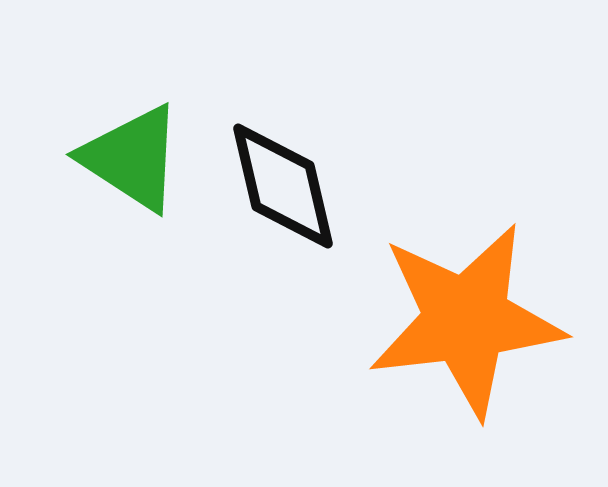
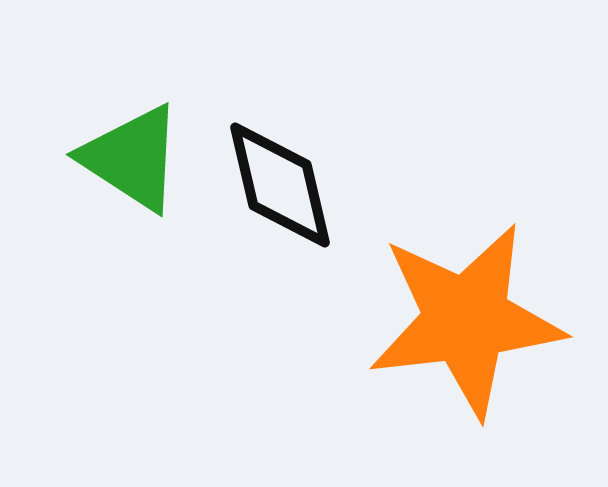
black diamond: moved 3 px left, 1 px up
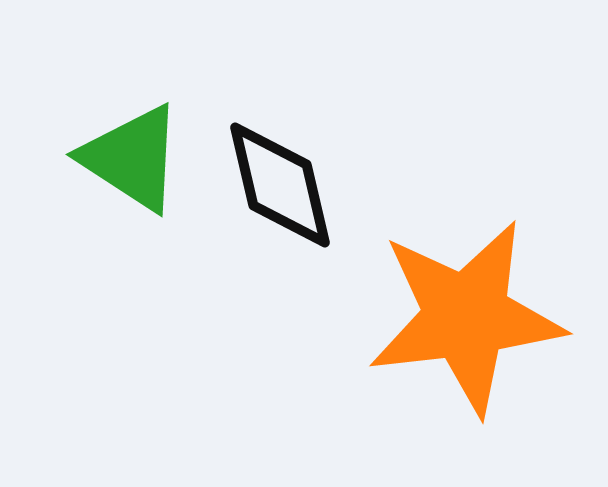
orange star: moved 3 px up
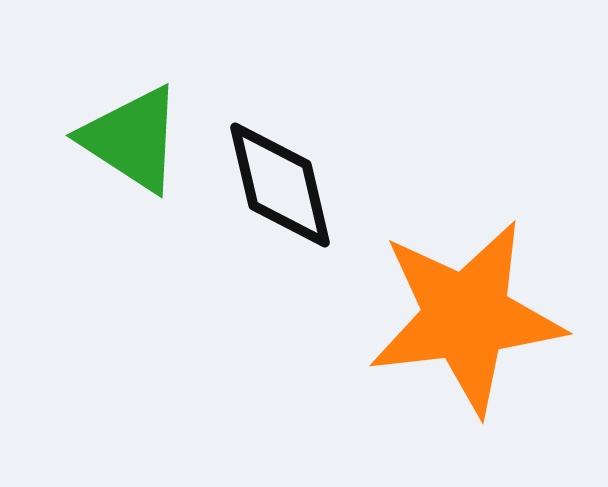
green triangle: moved 19 px up
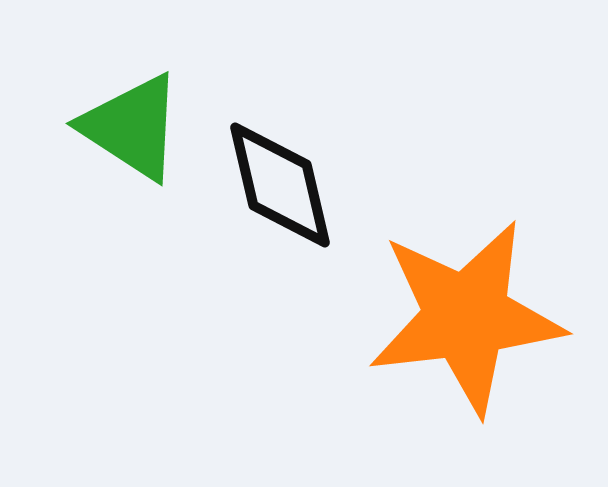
green triangle: moved 12 px up
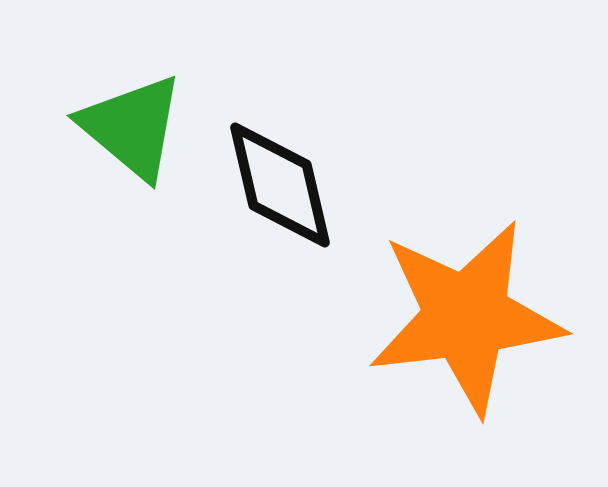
green triangle: rotated 7 degrees clockwise
